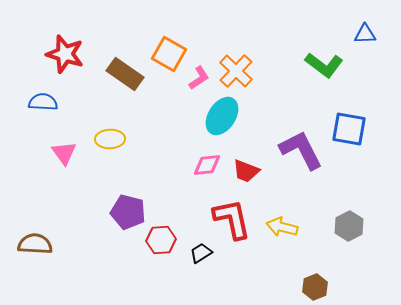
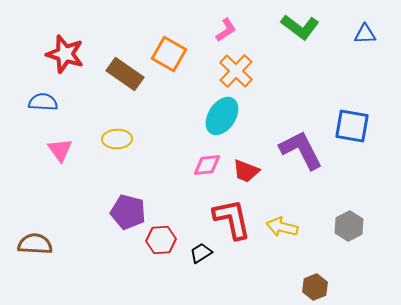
green L-shape: moved 24 px left, 38 px up
pink L-shape: moved 27 px right, 48 px up
blue square: moved 3 px right, 3 px up
yellow ellipse: moved 7 px right
pink triangle: moved 4 px left, 3 px up
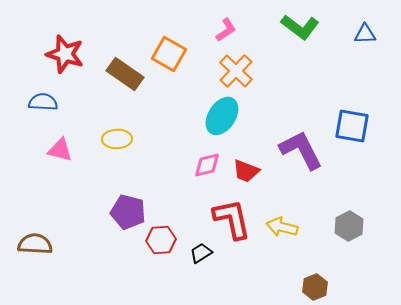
pink triangle: rotated 40 degrees counterclockwise
pink diamond: rotated 8 degrees counterclockwise
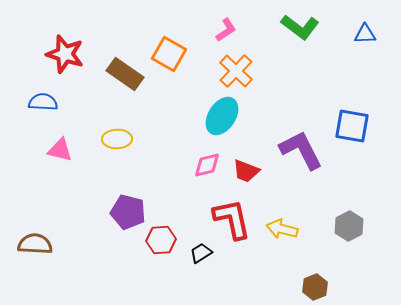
yellow arrow: moved 2 px down
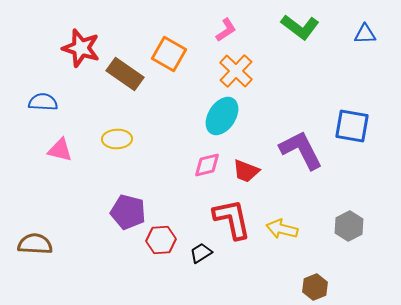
red star: moved 16 px right, 6 px up
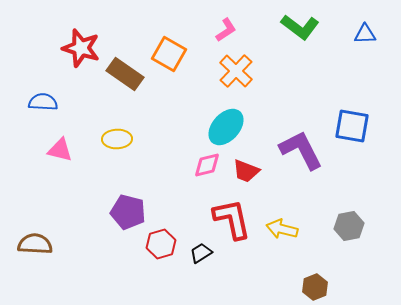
cyan ellipse: moved 4 px right, 11 px down; rotated 9 degrees clockwise
gray hexagon: rotated 16 degrees clockwise
red hexagon: moved 4 px down; rotated 12 degrees counterclockwise
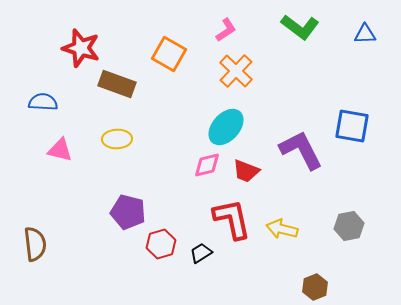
brown rectangle: moved 8 px left, 10 px down; rotated 15 degrees counterclockwise
brown semicircle: rotated 80 degrees clockwise
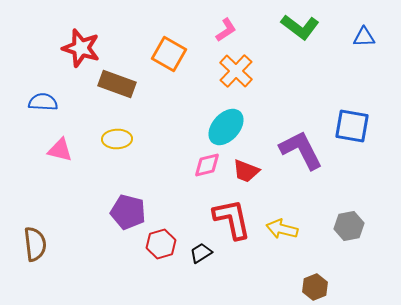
blue triangle: moved 1 px left, 3 px down
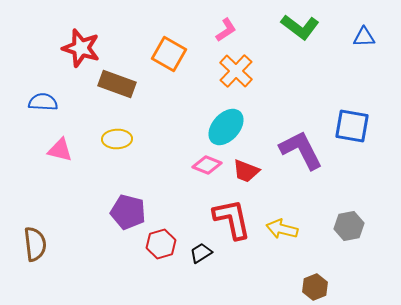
pink diamond: rotated 36 degrees clockwise
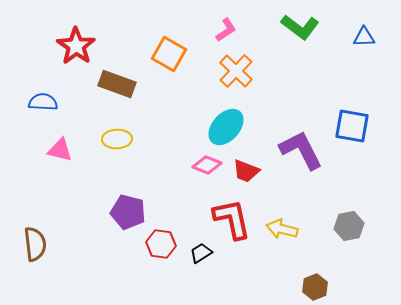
red star: moved 5 px left, 2 px up; rotated 18 degrees clockwise
red hexagon: rotated 24 degrees clockwise
